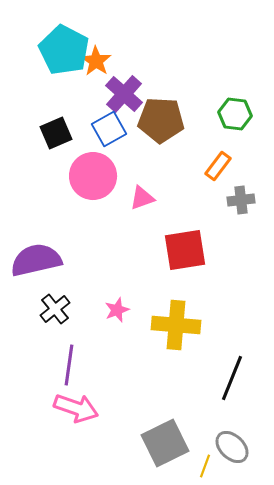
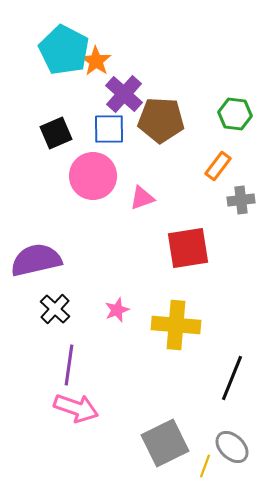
blue square: rotated 28 degrees clockwise
red square: moved 3 px right, 2 px up
black cross: rotated 8 degrees counterclockwise
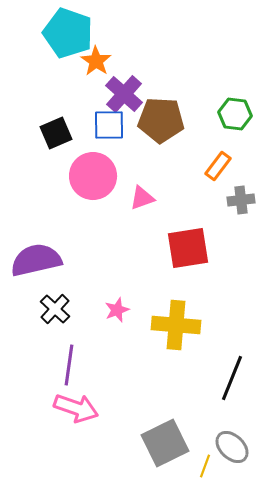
cyan pentagon: moved 4 px right, 17 px up; rotated 9 degrees counterclockwise
blue square: moved 4 px up
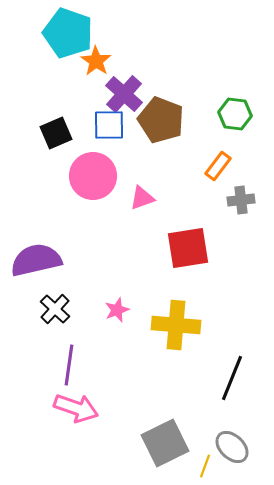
brown pentagon: rotated 18 degrees clockwise
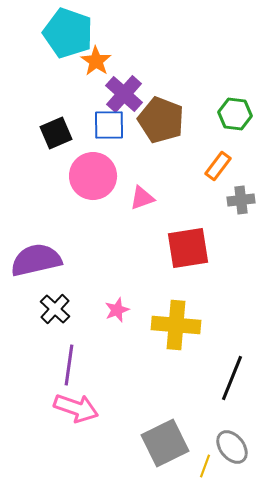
gray ellipse: rotated 8 degrees clockwise
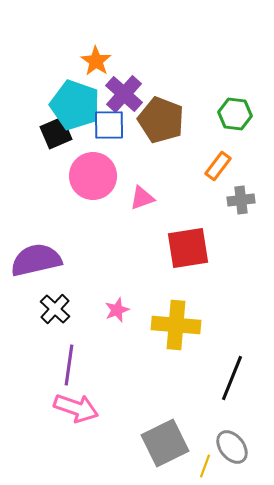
cyan pentagon: moved 7 px right, 72 px down
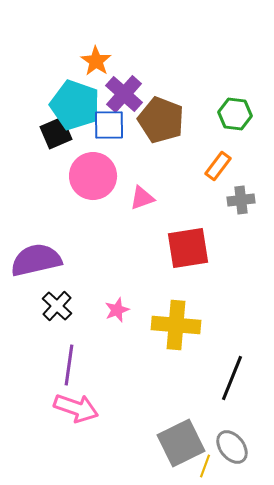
black cross: moved 2 px right, 3 px up
gray square: moved 16 px right
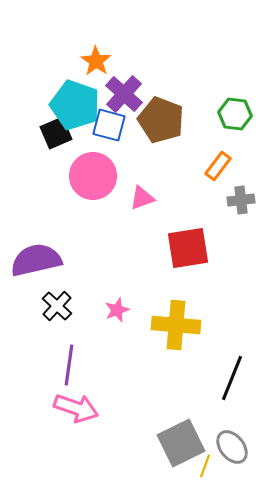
blue square: rotated 16 degrees clockwise
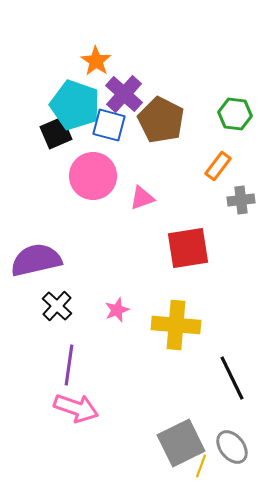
brown pentagon: rotated 6 degrees clockwise
black line: rotated 48 degrees counterclockwise
yellow line: moved 4 px left
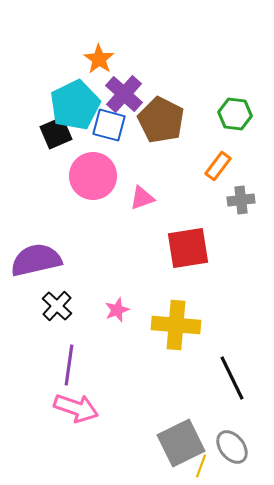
orange star: moved 3 px right, 2 px up
cyan pentagon: rotated 27 degrees clockwise
